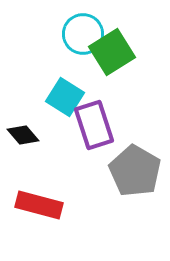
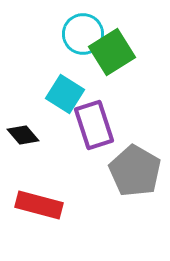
cyan square: moved 3 px up
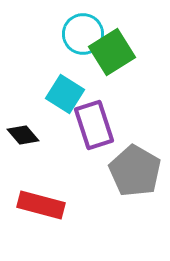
red rectangle: moved 2 px right
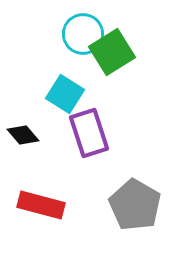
purple rectangle: moved 5 px left, 8 px down
gray pentagon: moved 34 px down
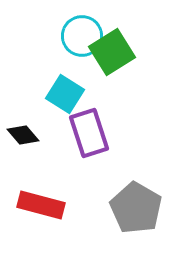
cyan circle: moved 1 px left, 2 px down
gray pentagon: moved 1 px right, 3 px down
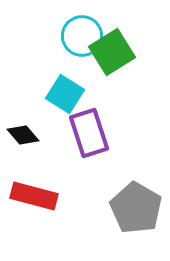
red rectangle: moved 7 px left, 9 px up
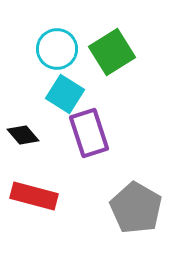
cyan circle: moved 25 px left, 13 px down
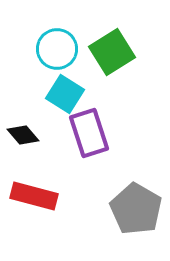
gray pentagon: moved 1 px down
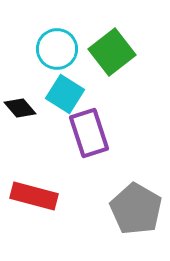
green square: rotated 6 degrees counterclockwise
black diamond: moved 3 px left, 27 px up
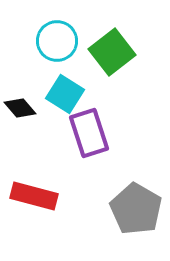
cyan circle: moved 8 px up
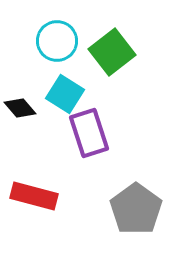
gray pentagon: rotated 6 degrees clockwise
